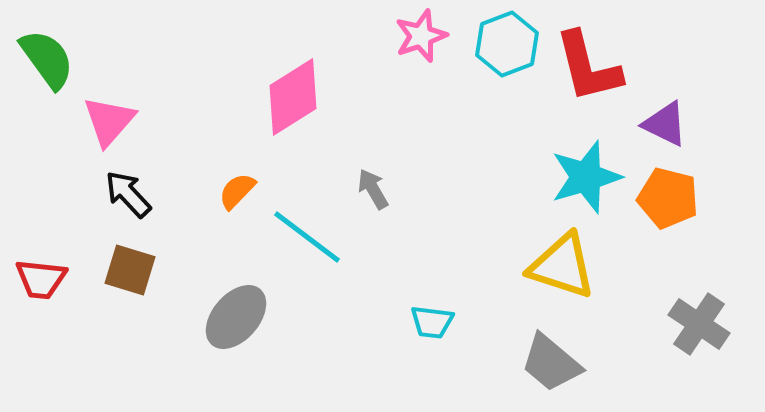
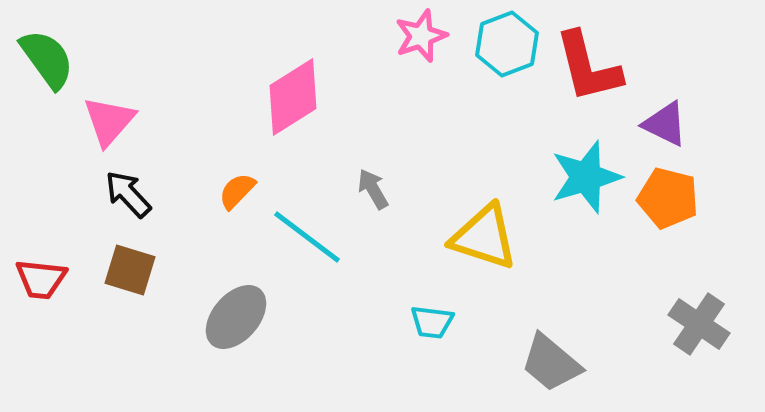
yellow triangle: moved 78 px left, 29 px up
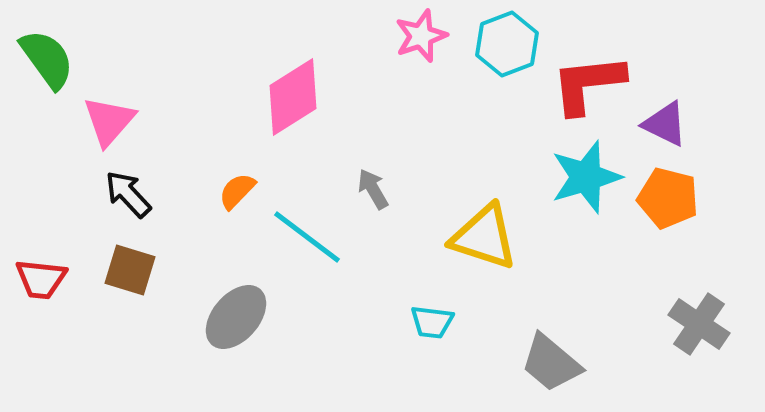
red L-shape: moved 17 px down; rotated 98 degrees clockwise
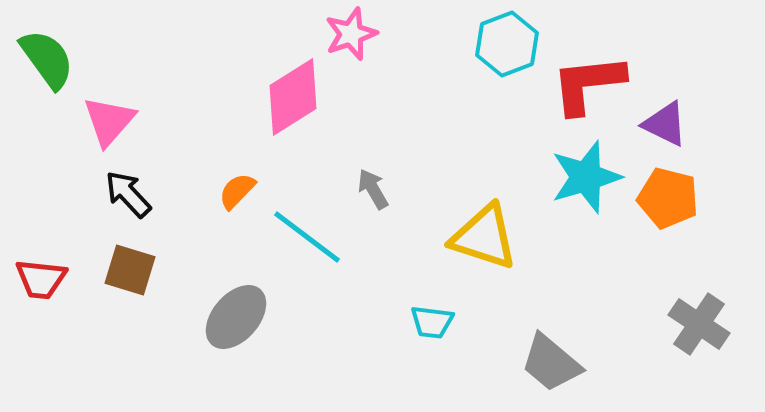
pink star: moved 70 px left, 2 px up
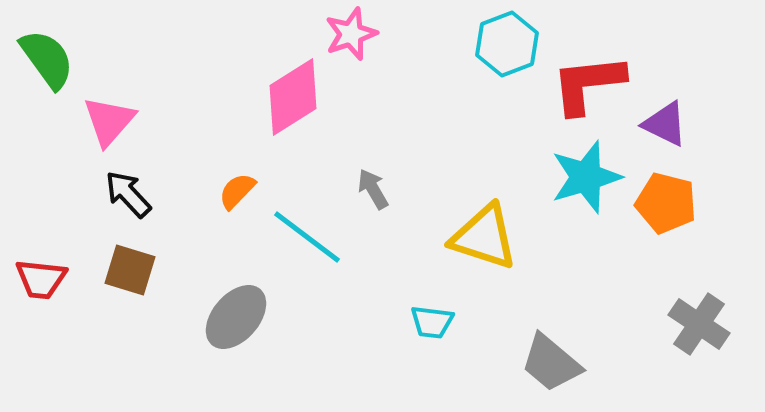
orange pentagon: moved 2 px left, 5 px down
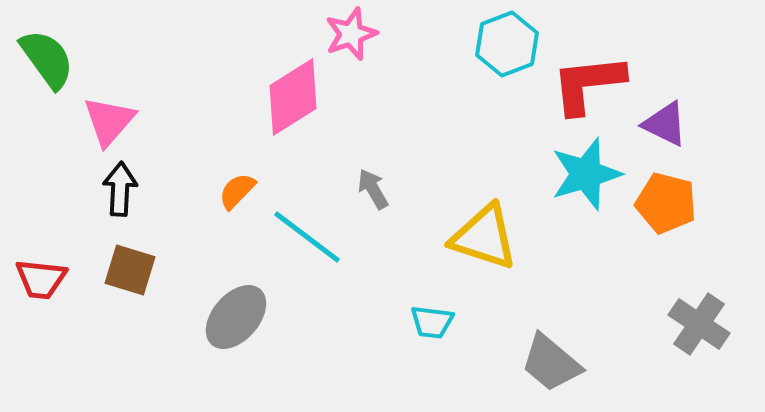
cyan star: moved 3 px up
black arrow: moved 8 px left, 5 px up; rotated 46 degrees clockwise
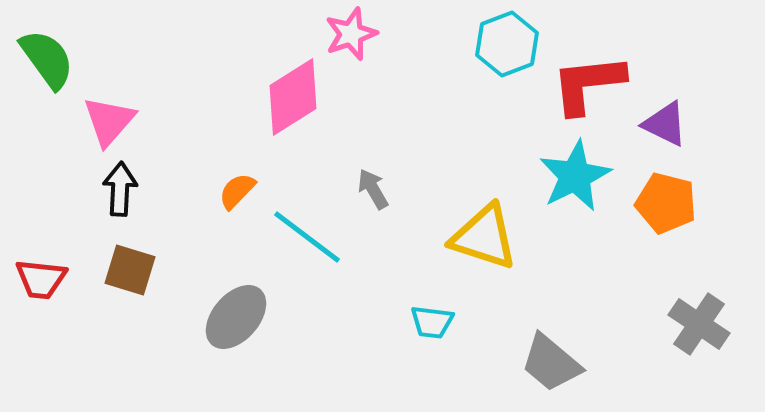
cyan star: moved 11 px left, 2 px down; rotated 10 degrees counterclockwise
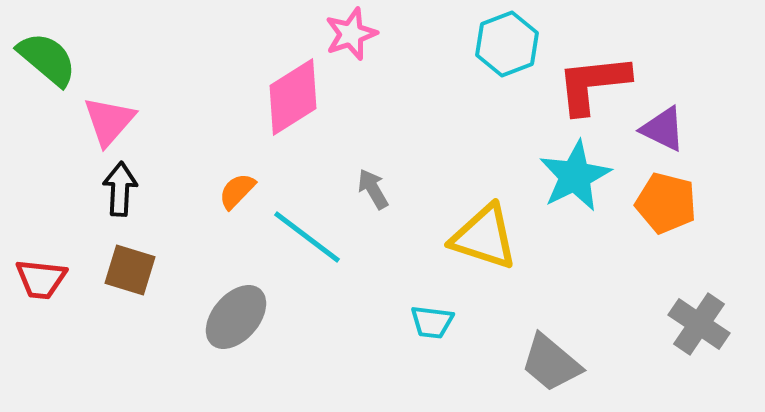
green semicircle: rotated 14 degrees counterclockwise
red L-shape: moved 5 px right
purple triangle: moved 2 px left, 5 px down
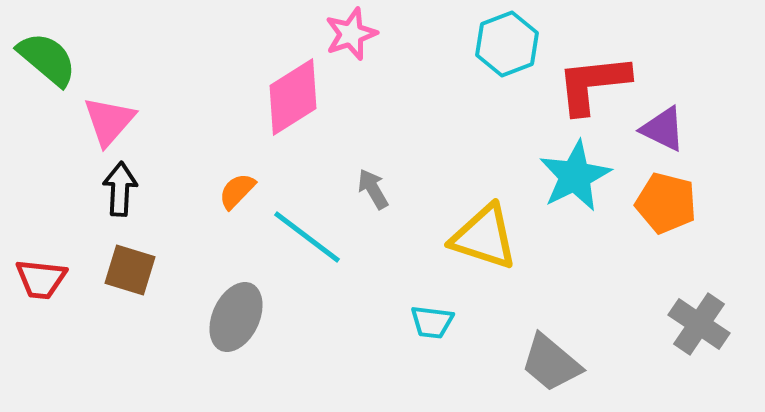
gray ellipse: rotated 16 degrees counterclockwise
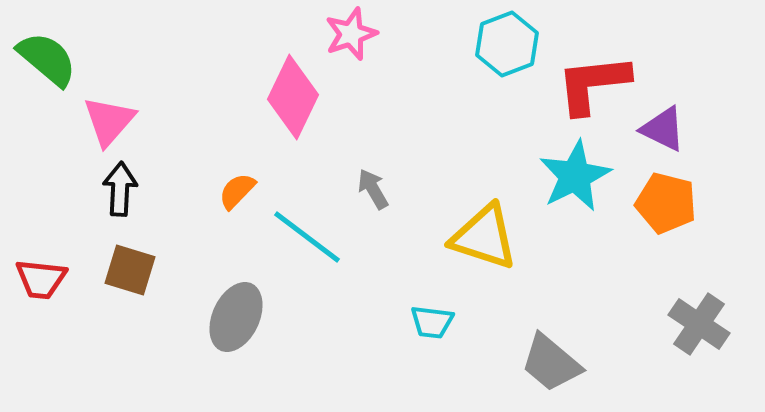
pink diamond: rotated 32 degrees counterclockwise
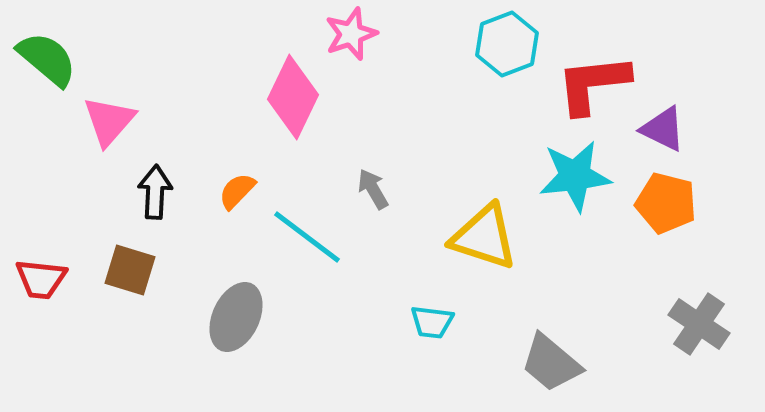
cyan star: rotated 20 degrees clockwise
black arrow: moved 35 px right, 3 px down
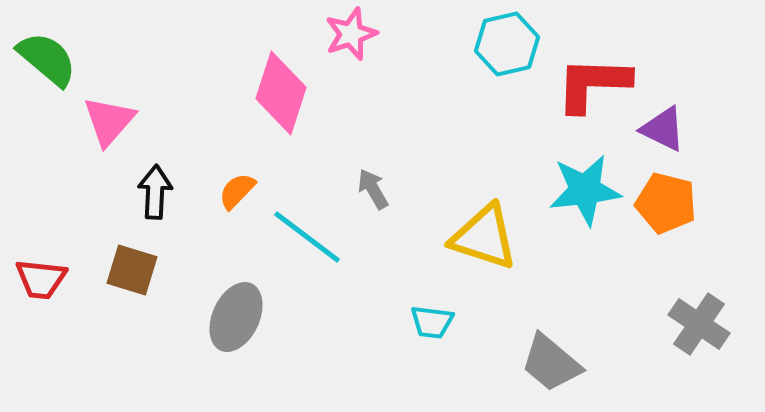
cyan hexagon: rotated 8 degrees clockwise
red L-shape: rotated 8 degrees clockwise
pink diamond: moved 12 px left, 4 px up; rotated 8 degrees counterclockwise
cyan star: moved 10 px right, 14 px down
brown square: moved 2 px right
